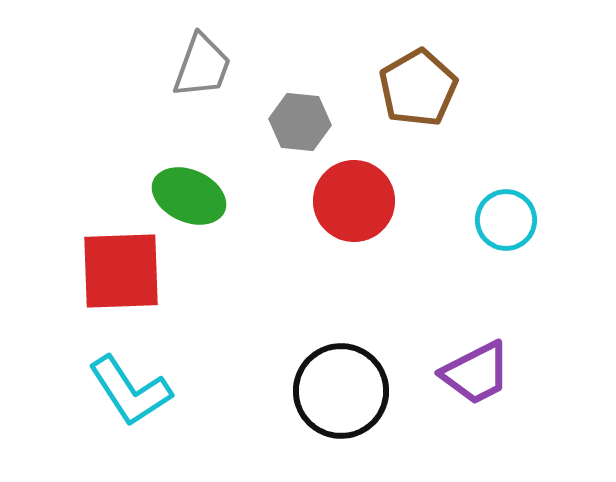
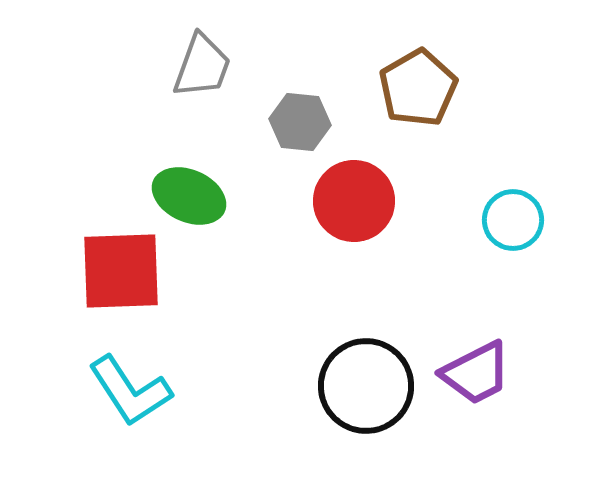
cyan circle: moved 7 px right
black circle: moved 25 px right, 5 px up
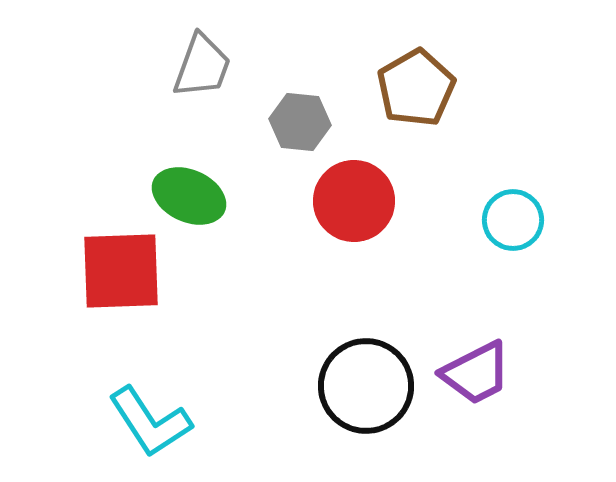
brown pentagon: moved 2 px left
cyan L-shape: moved 20 px right, 31 px down
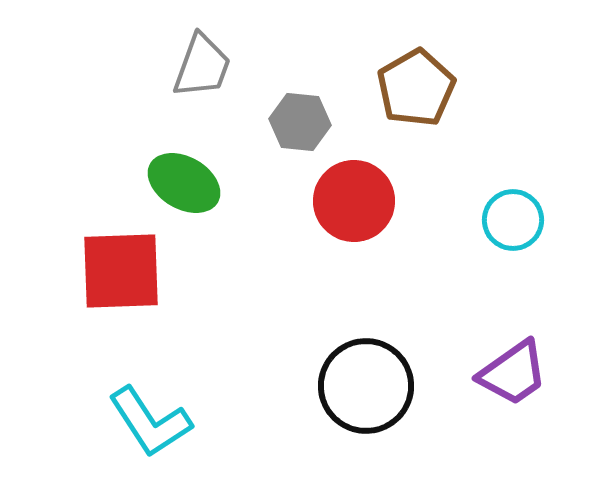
green ellipse: moved 5 px left, 13 px up; rotated 6 degrees clockwise
purple trapezoid: moved 37 px right; rotated 8 degrees counterclockwise
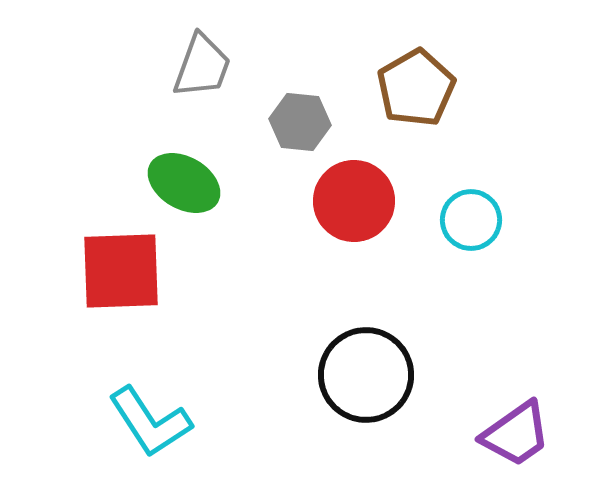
cyan circle: moved 42 px left
purple trapezoid: moved 3 px right, 61 px down
black circle: moved 11 px up
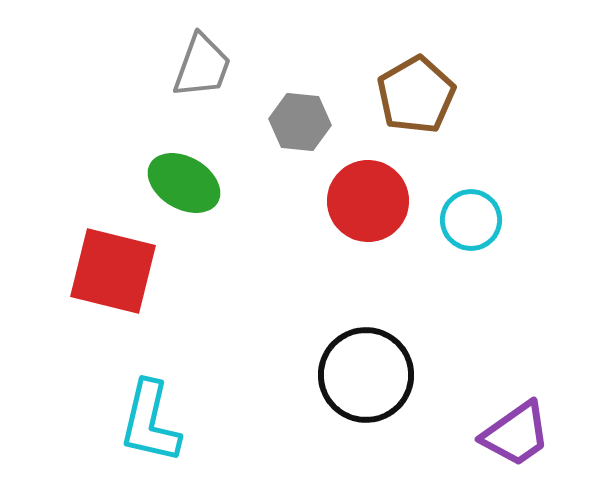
brown pentagon: moved 7 px down
red circle: moved 14 px right
red square: moved 8 px left; rotated 16 degrees clockwise
cyan L-shape: rotated 46 degrees clockwise
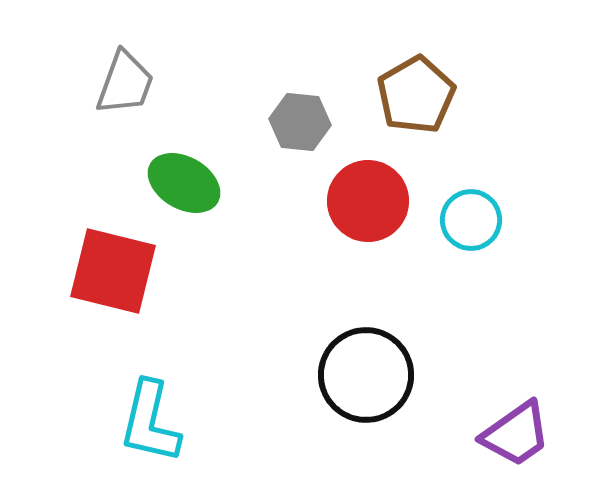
gray trapezoid: moved 77 px left, 17 px down
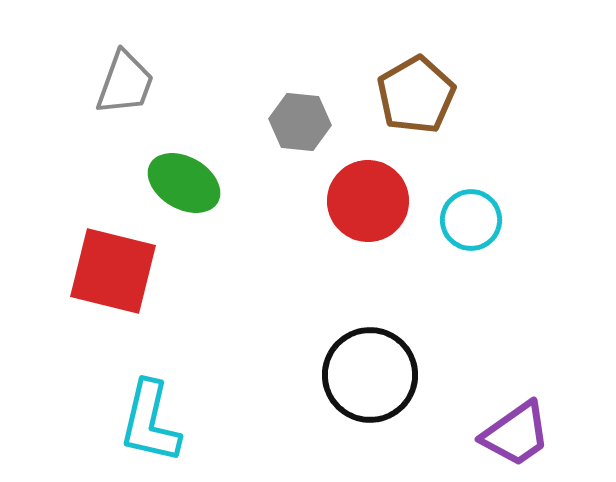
black circle: moved 4 px right
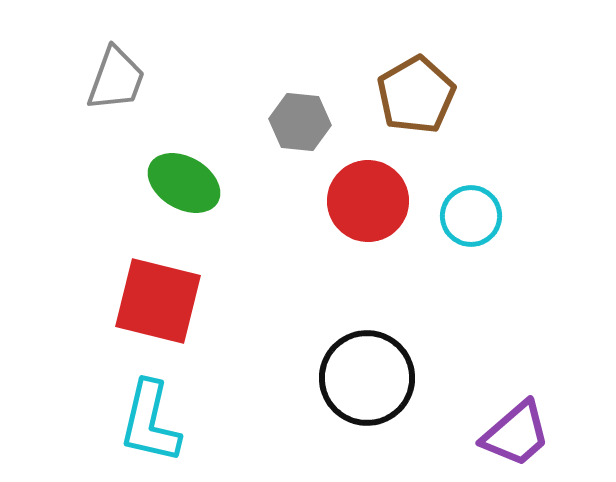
gray trapezoid: moved 9 px left, 4 px up
cyan circle: moved 4 px up
red square: moved 45 px right, 30 px down
black circle: moved 3 px left, 3 px down
purple trapezoid: rotated 6 degrees counterclockwise
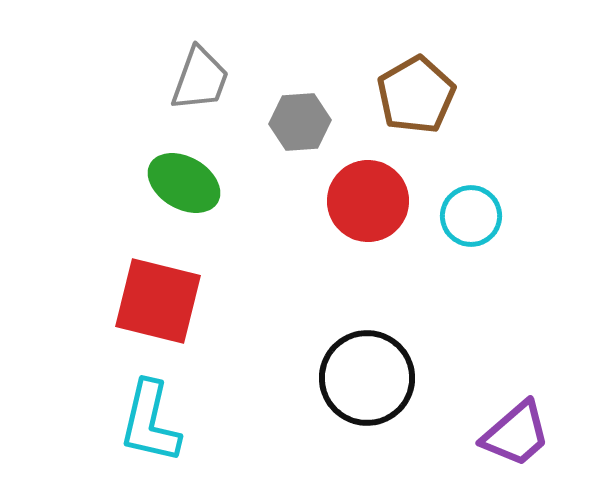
gray trapezoid: moved 84 px right
gray hexagon: rotated 10 degrees counterclockwise
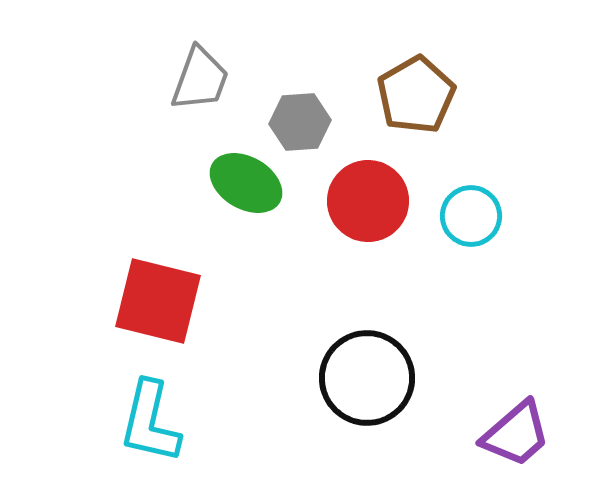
green ellipse: moved 62 px right
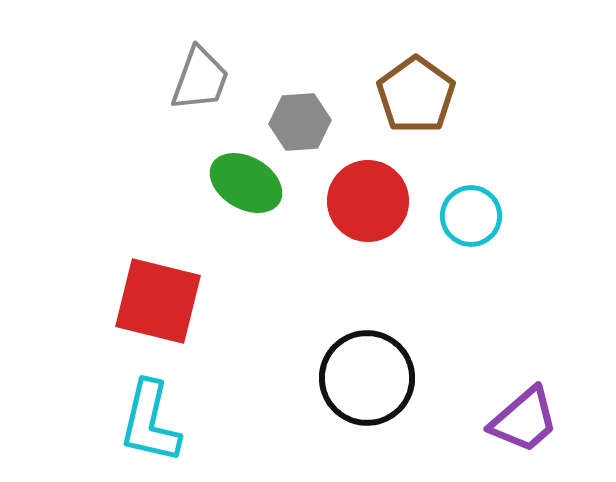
brown pentagon: rotated 6 degrees counterclockwise
purple trapezoid: moved 8 px right, 14 px up
